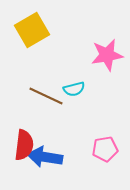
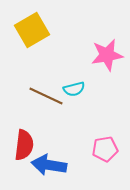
blue arrow: moved 4 px right, 8 px down
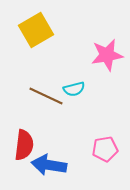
yellow square: moved 4 px right
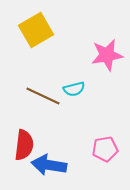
brown line: moved 3 px left
